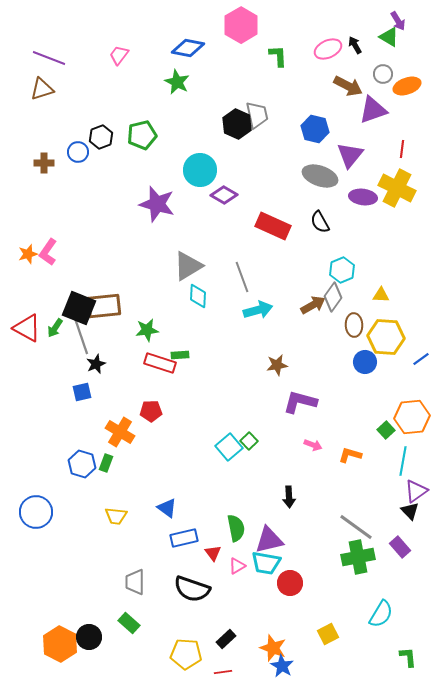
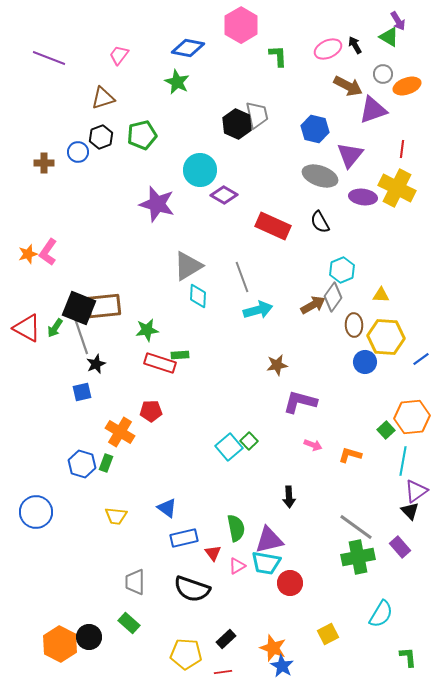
brown triangle at (42, 89): moved 61 px right, 9 px down
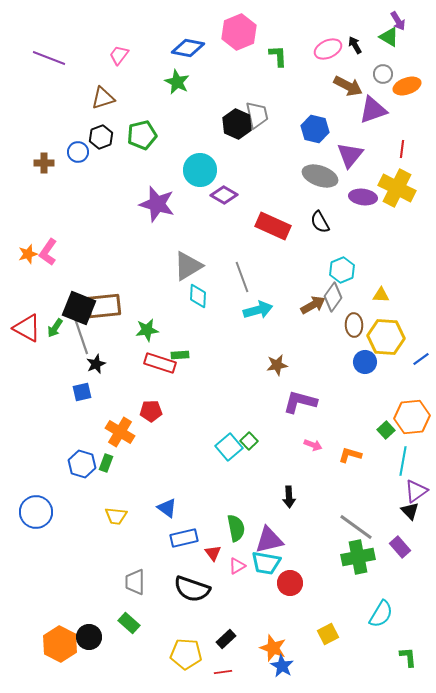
pink hexagon at (241, 25): moved 2 px left, 7 px down; rotated 8 degrees clockwise
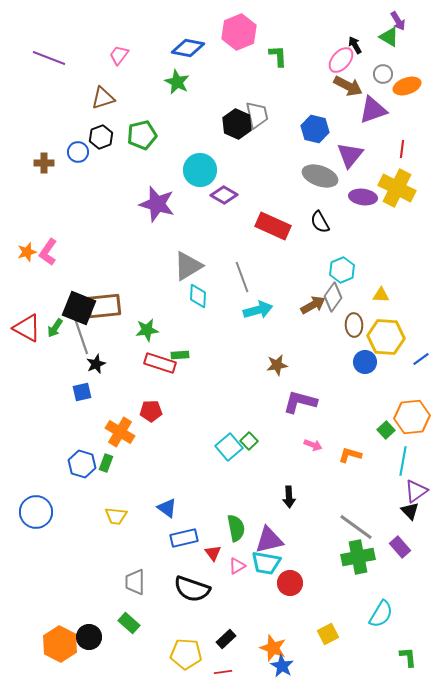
pink ellipse at (328, 49): moved 13 px right, 11 px down; rotated 24 degrees counterclockwise
orange star at (28, 254): moved 1 px left, 2 px up
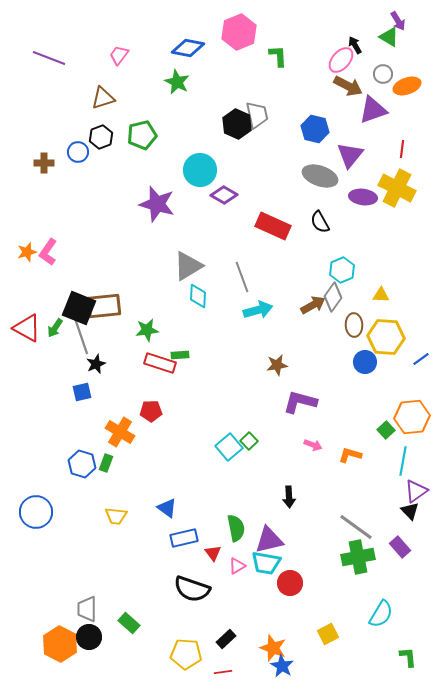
gray trapezoid at (135, 582): moved 48 px left, 27 px down
